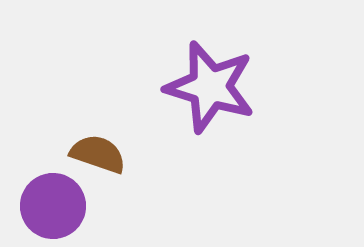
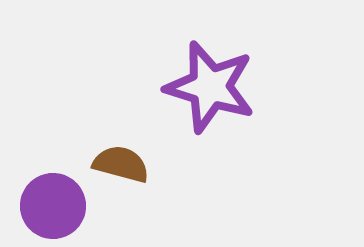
brown semicircle: moved 23 px right, 10 px down; rotated 4 degrees counterclockwise
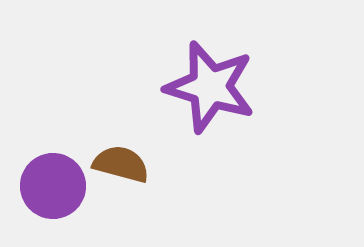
purple circle: moved 20 px up
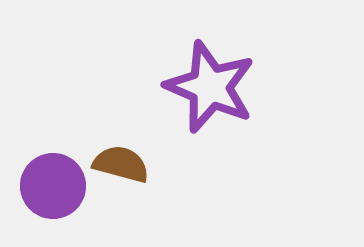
purple star: rotated 6 degrees clockwise
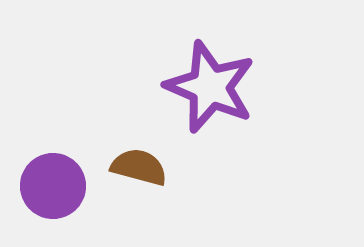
brown semicircle: moved 18 px right, 3 px down
